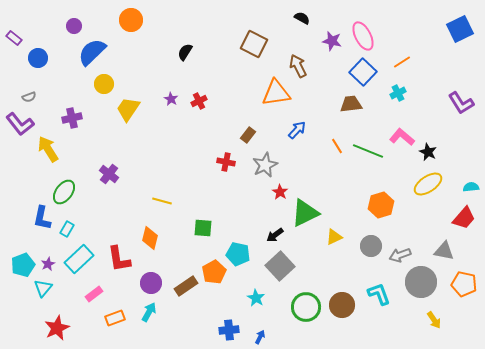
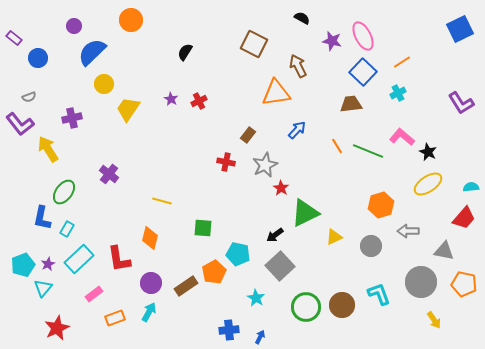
red star at (280, 192): moved 1 px right, 4 px up
gray arrow at (400, 255): moved 8 px right, 24 px up; rotated 20 degrees clockwise
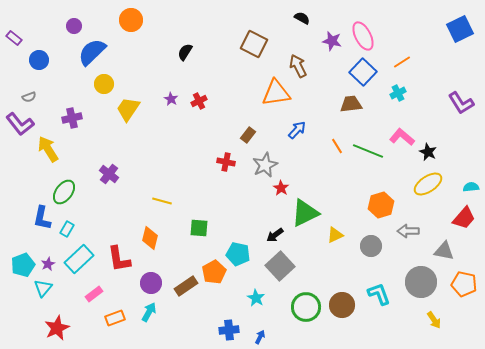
blue circle at (38, 58): moved 1 px right, 2 px down
green square at (203, 228): moved 4 px left
yellow triangle at (334, 237): moved 1 px right, 2 px up
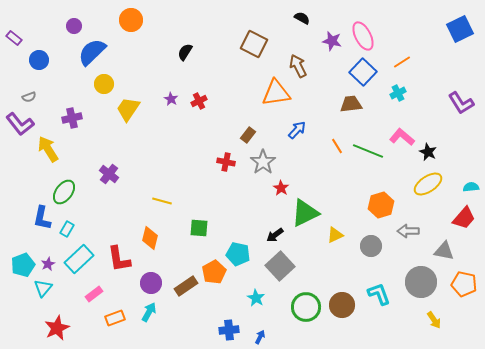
gray star at (265, 165): moved 2 px left, 3 px up; rotated 10 degrees counterclockwise
